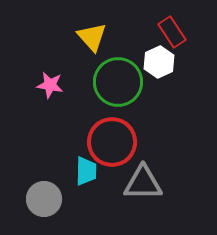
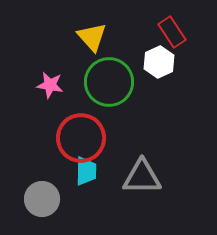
green circle: moved 9 px left
red circle: moved 31 px left, 4 px up
gray triangle: moved 1 px left, 6 px up
gray circle: moved 2 px left
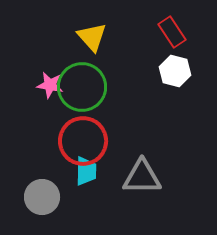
white hexagon: moved 16 px right, 9 px down; rotated 20 degrees counterclockwise
green circle: moved 27 px left, 5 px down
red circle: moved 2 px right, 3 px down
gray circle: moved 2 px up
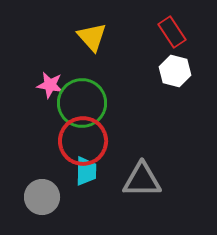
green circle: moved 16 px down
gray triangle: moved 3 px down
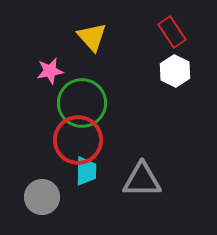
white hexagon: rotated 12 degrees clockwise
pink star: moved 14 px up; rotated 20 degrees counterclockwise
red circle: moved 5 px left, 1 px up
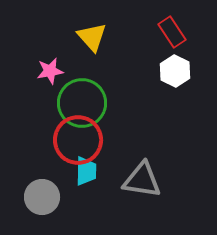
gray triangle: rotated 9 degrees clockwise
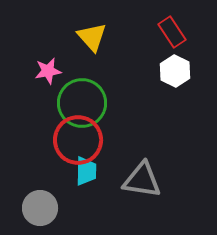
pink star: moved 2 px left
gray circle: moved 2 px left, 11 px down
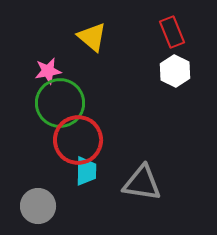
red rectangle: rotated 12 degrees clockwise
yellow triangle: rotated 8 degrees counterclockwise
green circle: moved 22 px left
gray triangle: moved 3 px down
gray circle: moved 2 px left, 2 px up
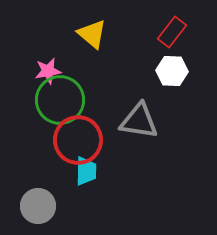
red rectangle: rotated 60 degrees clockwise
yellow triangle: moved 3 px up
white hexagon: moved 3 px left; rotated 24 degrees counterclockwise
green circle: moved 3 px up
gray triangle: moved 3 px left, 62 px up
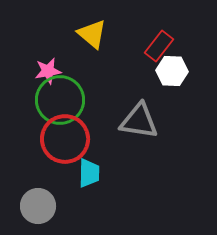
red rectangle: moved 13 px left, 14 px down
red circle: moved 13 px left, 1 px up
cyan trapezoid: moved 3 px right, 2 px down
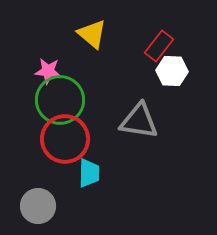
pink star: rotated 16 degrees clockwise
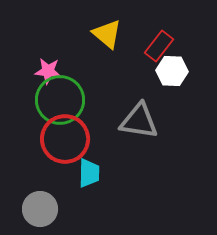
yellow triangle: moved 15 px right
gray circle: moved 2 px right, 3 px down
